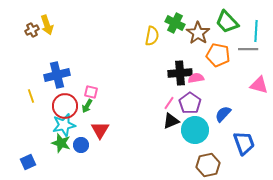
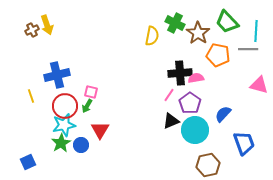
pink line: moved 8 px up
green star: rotated 24 degrees clockwise
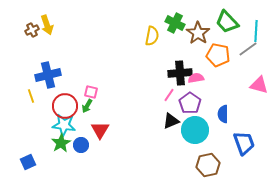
gray line: rotated 36 degrees counterclockwise
blue cross: moved 9 px left
blue semicircle: rotated 42 degrees counterclockwise
cyan star: rotated 20 degrees clockwise
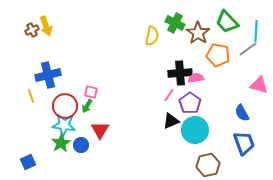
yellow arrow: moved 1 px left, 1 px down
blue semicircle: moved 19 px right, 1 px up; rotated 30 degrees counterclockwise
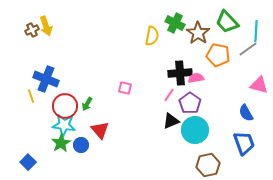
blue cross: moved 2 px left, 4 px down; rotated 35 degrees clockwise
pink square: moved 34 px right, 4 px up
green arrow: moved 2 px up
blue semicircle: moved 4 px right
red triangle: rotated 12 degrees counterclockwise
blue square: rotated 21 degrees counterclockwise
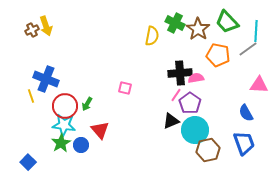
brown star: moved 4 px up
pink triangle: rotated 12 degrees counterclockwise
pink line: moved 7 px right
brown hexagon: moved 15 px up
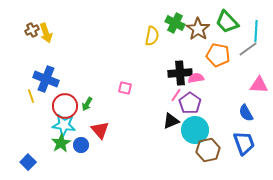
yellow arrow: moved 7 px down
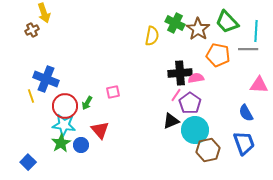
yellow arrow: moved 2 px left, 20 px up
gray line: rotated 36 degrees clockwise
pink square: moved 12 px left, 4 px down; rotated 24 degrees counterclockwise
green arrow: moved 1 px up
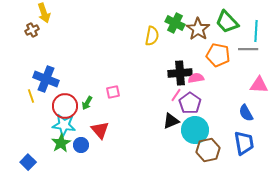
blue trapezoid: rotated 10 degrees clockwise
